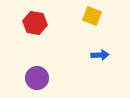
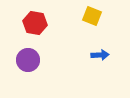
purple circle: moved 9 px left, 18 px up
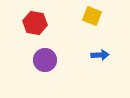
purple circle: moved 17 px right
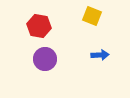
red hexagon: moved 4 px right, 3 px down
purple circle: moved 1 px up
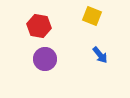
blue arrow: rotated 54 degrees clockwise
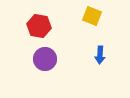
blue arrow: rotated 42 degrees clockwise
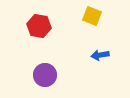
blue arrow: rotated 78 degrees clockwise
purple circle: moved 16 px down
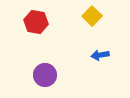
yellow square: rotated 24 degrees clockwise
red hexagon: moved 3 px left, 4 px up
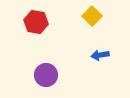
purple circle: moved 1 px right
